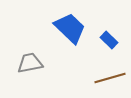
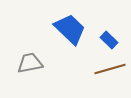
blue trapezoid: moved 1 px down
brown line: moved 9 px up
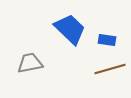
blue rectangle: moved 2 px left; rotated 36 degrees counterclockwise
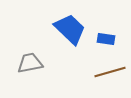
blue rectangle: moved 1 px left, 1 px up
brown line: moved 3 px down
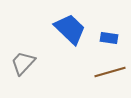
blue rectangle: moved 3 px right, 1 px up
gray trapezoid: moved 7 px left; rotated 36 degrees counterclockwise
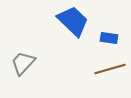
blue trapezoid: moved 3 px right, 8 px up
brown line: moved 3 px up
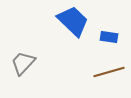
blue rectangle: moved 1 px up
brown line: moved 1 px left, 3 px down
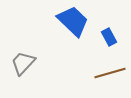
blue rectangle: rotated 54 degrees clockwise
brown line: moved 1 px right, 1 px down
